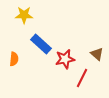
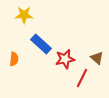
brown triangle: moved 4 px down
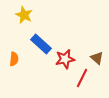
yellow star: rotated 24 degrees clockwise
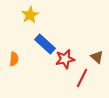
yellow star: moved 6 px right; rotated 18 degrees clockwise
blue rectangle: moved 4 px right
brown triangle: moved 1 px up
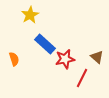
orange semicircle: rotated 24 degrees counterclockwise
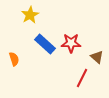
red star: moved 6 px right, 16 px up; rotated 12 degrees clockwise
